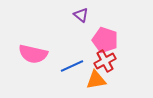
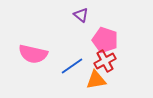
blue line: rotated 10 degrees counterclockwise
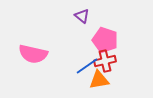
purple triangle: moved 1 px right, 1 px down
red cross: rotated 15 degrees clockwise
blue line: moved 15 px right
orange triangle: moved 3 px right
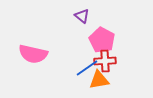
pink pentagon: moved 3 px left; rotated 10 degrees clockwise
red cross: rotated 10 degrees clockwise
blue line: moved 2 px down
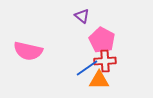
pink semicircle: moved 5 px left, 3 px up
orange triangle: rotated 10 degrees clockwise
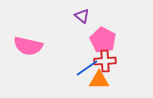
pink pentagon: moved 1 px right
pink semicircle: moved 5 px up
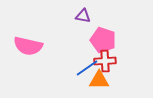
purple triangle: moved 1 px right; rotated 28 degrees counterclockwise
pink pentagon: rotated 10 degrees counterclockwise
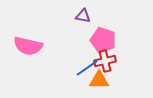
red cross: rotated 10 degrees counterclockwise
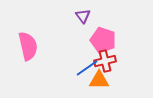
purple triangle: rotated 42 degrees clockwise
pink semicircle: rotated 116 degrees counterclockwise
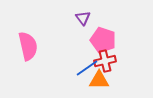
purple triangle: moved 2 px down
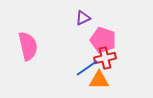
purple triangle: rotated 42 degrees clockwise
red cross: moved 3 px up
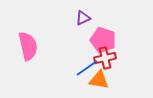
orange triangle: rotated 10 degrees clockwise
